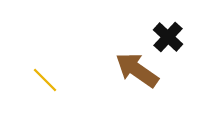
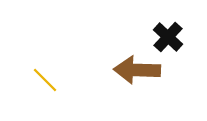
brown arrow: rotated 33 degrees counterclockwise
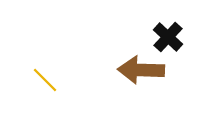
brown arrow: moved 4 px right
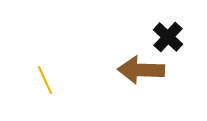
yellow line: rotated 20 degrees clockwise
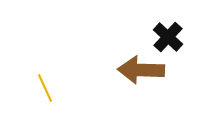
yellow line: moved 8 px down
